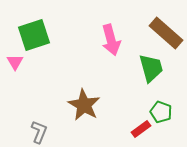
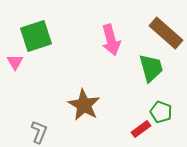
green square: moved 2 px right, 1 px down
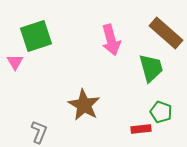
red rectangle: rotated 30 degrees clockwise
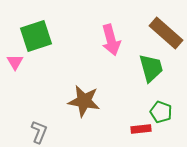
brown star: moved 4 px up; rotated 20 degrees counterclockwise
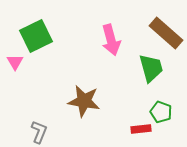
green square: rotated 8 degrees counterclockwise
